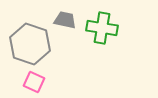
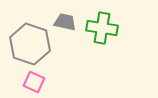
gray trapezoid: moved 2 px down
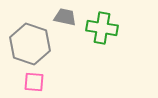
gray trapezoid: moved 5 px up
pink square: rotated 20 degrees counterclockwise
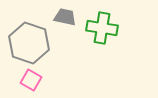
gray hexagon: moved 1 px left, 1 px up
pink square: moved 3 px left, 2 px up; rotated 25 degrees clockwise
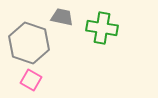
gray trapezoid: moved 3 px left
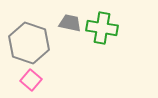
gray trapezoid: moved 8 px right, 6 px down
pink square: rotated 10 degrees clockwise
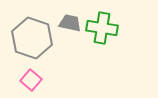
gray hexagon: moved 3 px right, 5 px up
